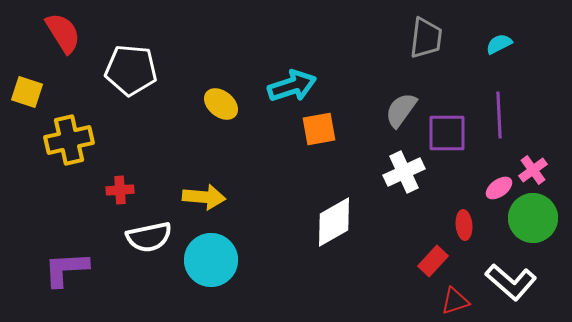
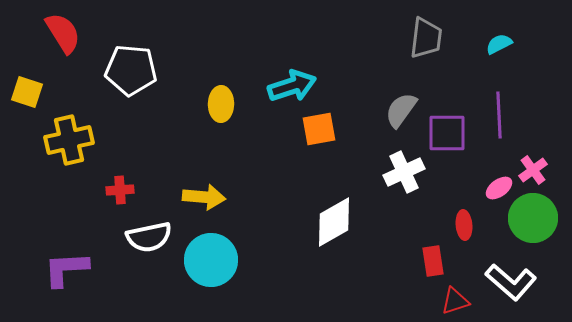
yellow ellipse: rotated 52 degrees clockwise
red rectangle: rotated 52 degrees counterclockwise
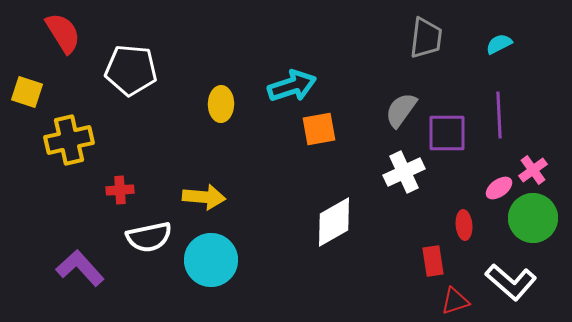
purple L-shape: moved 14 px right, 1 px up; rotated 51 degrees clockwise
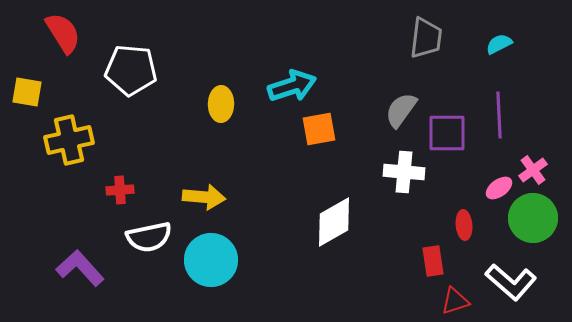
yellow square: rotated 8 degrees counterclockwise
white cross: rotated 30 degrees clockwise
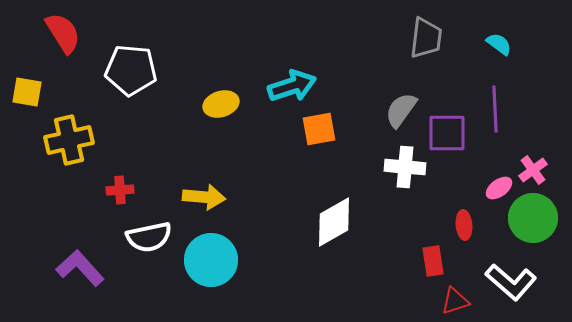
cyan semicircle: rotated 64 degrees clockwise
yellow ellipse: rotated 72 degrees clockwise
purple line: moved 4 px left, 6 px up
white cross: moved 1 px right, 5 px up
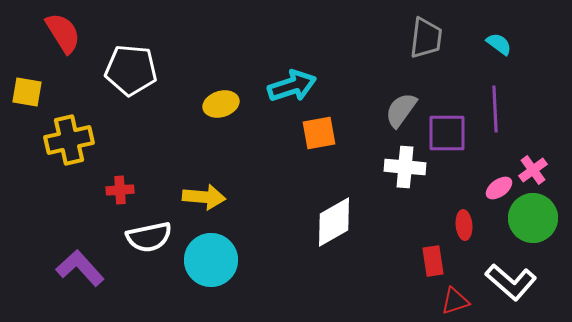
orange square: moved 4 px down
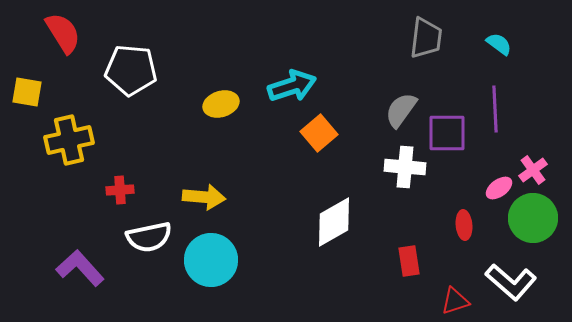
orange square: rotated 30 degrees counterclockwise
red rectangle: moved 24 px left
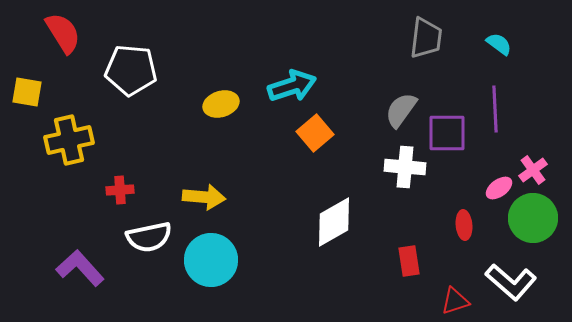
orange square: moved 4 px left
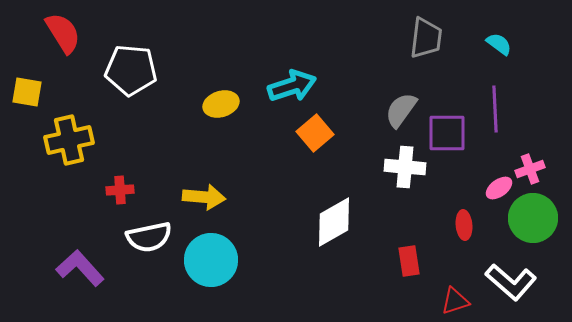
pink cross: moved 3 px left, 1 px up; rotated 16 degrees clockwise
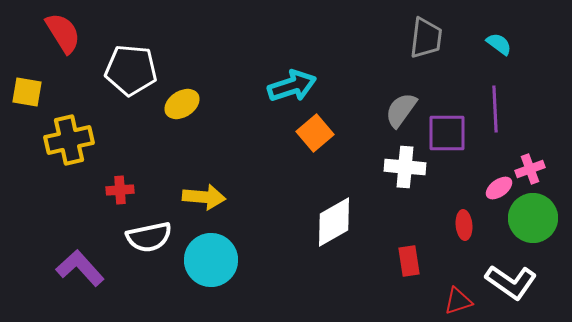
yellow ellipse: moved 39 px left; rotated 16 degrees counterclockwise
white L-shape: rotated 6 degrees counterclockwise
red triangle: moved 3 px right
